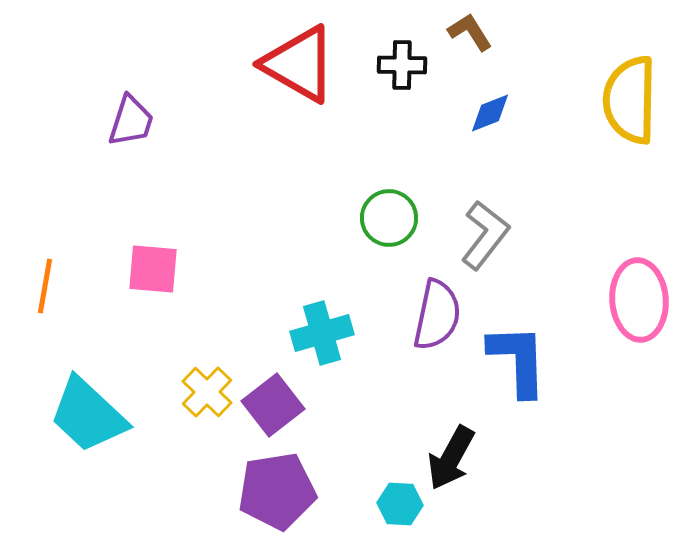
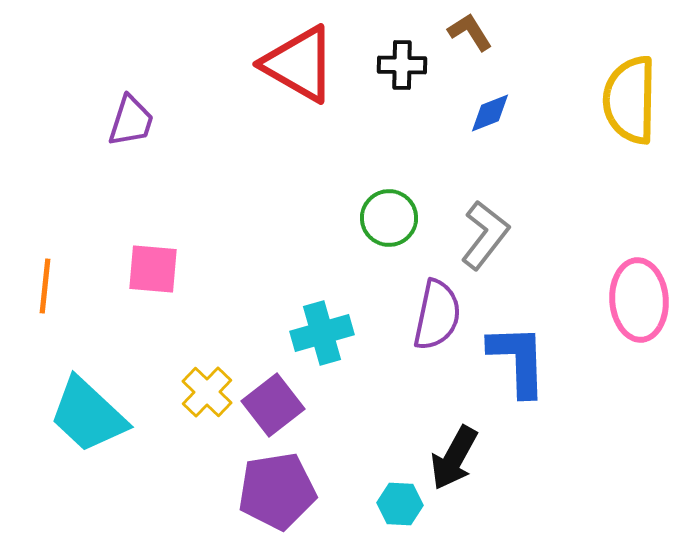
orange line: rotated 4 degrees counterclockwise
black arrow: moved 3 px right
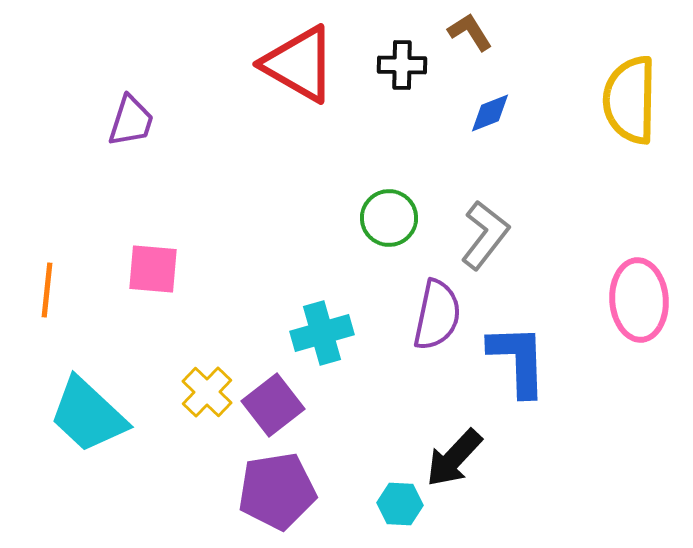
orange line: moved 2 px right, 4 px down
black arrow: rotated 14 degrees clockwise
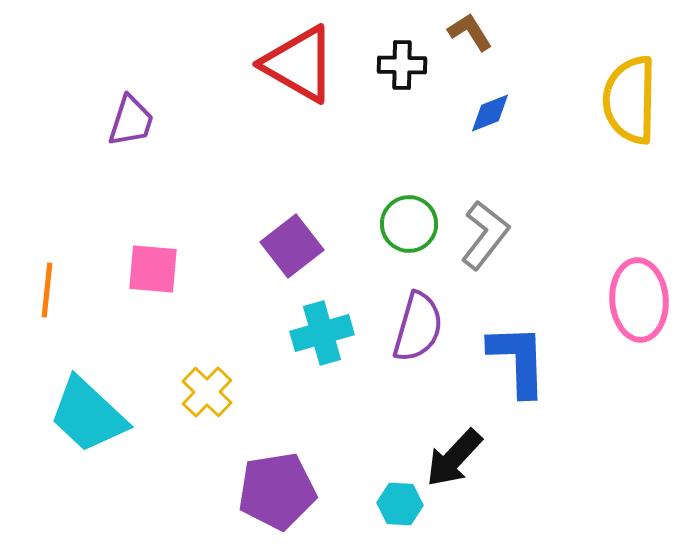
green circle: moved 20 px right, 6 px down
purple semicircle: moved 19 px left, 12 px down; rotated 4 degrees clockwise
purple square: moved 19 px right, 159 px up
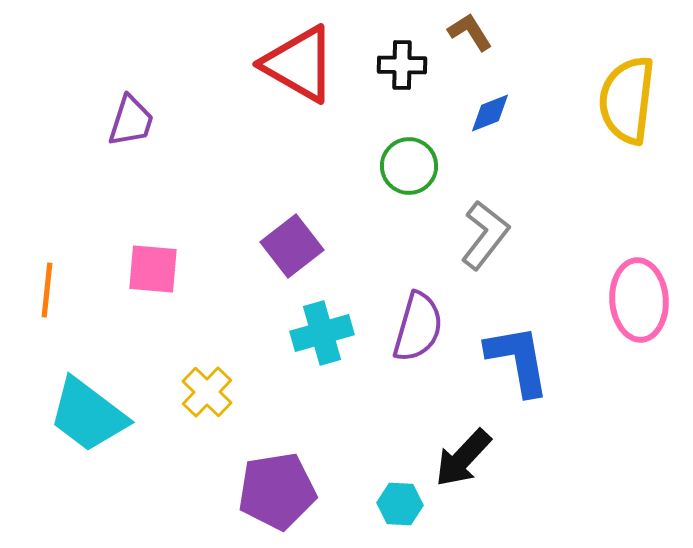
yellow semicircle: moved 3 px left; rotated 6 degrees clockwise
green circle: moved 58 px up
blue L-shape: rotated 8 degrees counterclockwise
cyan trapezoid: rotated 6 degrees counterclockwise
black arrow: moved 9 px right
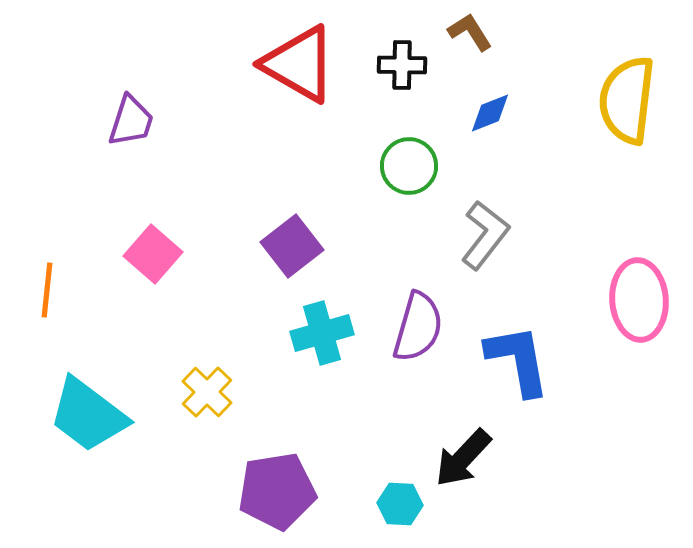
pink square: moved 15 px up; rotated 36 degrees clockwise
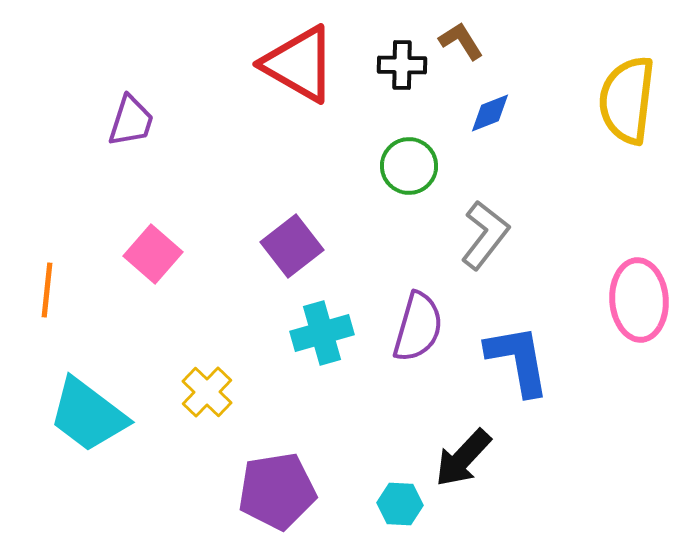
brown L-shape: moved 9 px left, 9 px down
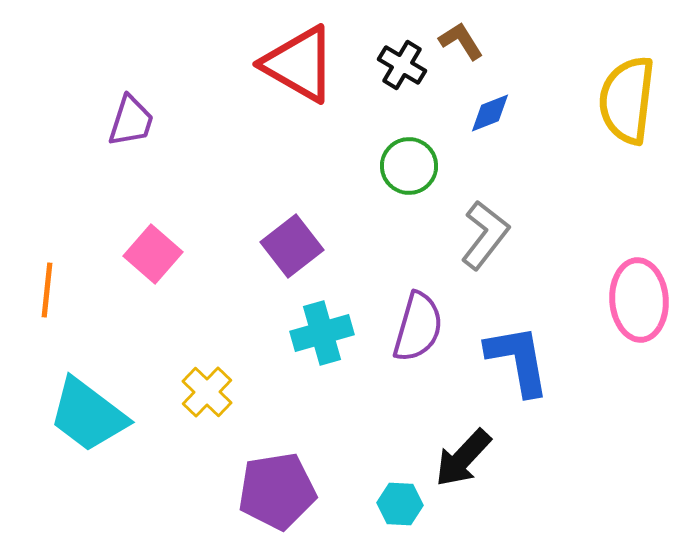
black cross: rotated 30 degrees clockwise
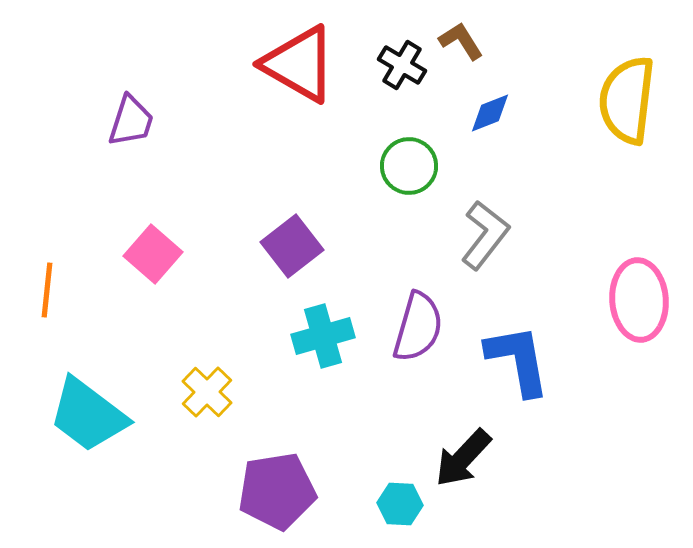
cyan cross: moved 1 px right, 3 px down
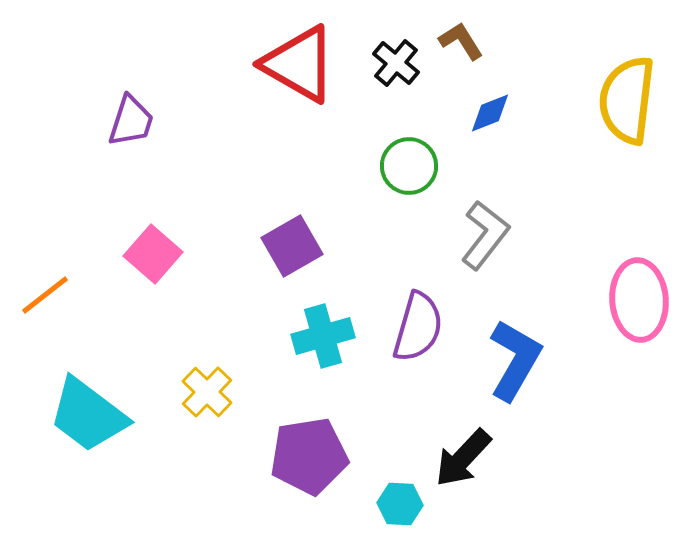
black cross: moved 6 px left, 2 px up; rotated 9 degrees clockwise
purple square: rotated 8 degrees clockwise
orange line: moved 2 px left, 5 px down; rotated 46 degrees clockwise
blue L-shape: moved 3 px left; rotated 40 degrees clockwise
purple pentagon: moved 32 px right, 35 px up
